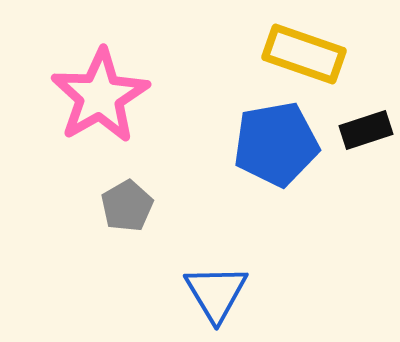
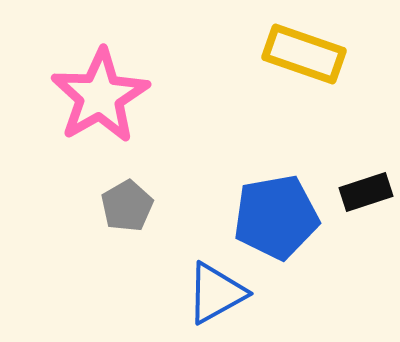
black rectangle: moved 62 px down
blue pentagon: moved 73 px down
blue triangle: rotated 32 degrees clockwise
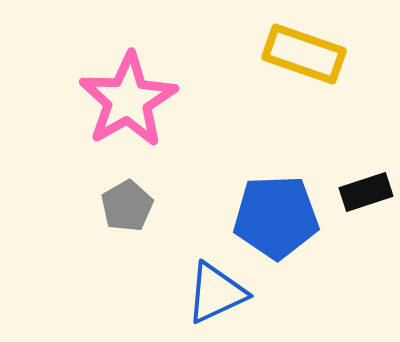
pink star: moved 28 px right, 4 px down
blue pentagon: rotated 8 degrees clockwise
blue triangle: rotated 4 degrees clockwise
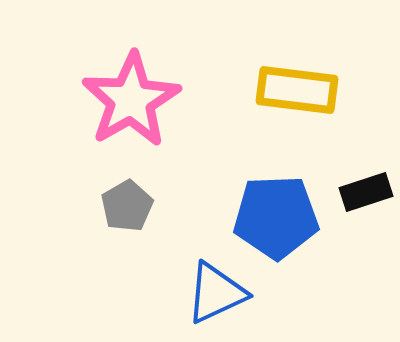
yellow rectangle: moved 7 px left, 36 px down; rotated 12 degrees counterclockwise
pink star: moved 3 px right
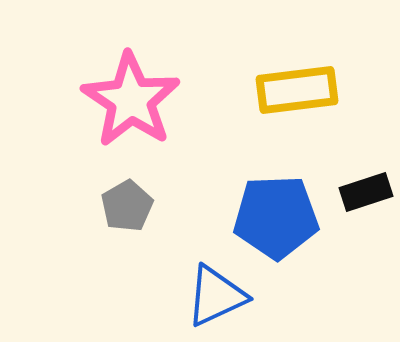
yellow rectangle: rotated 14 degrees counterclockwise
pink star: rotated 8 degrees counterclockwise
blue triangle: moved 3 px down
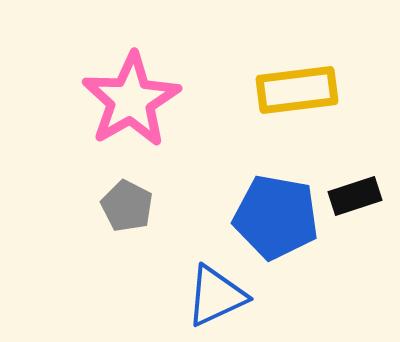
pink star: rotated 8 degrees clockwise
black rectangle: moved 11 px left, 4 px down
gray pentagon: rotated 15 degrees counterclockwise
blue pentagon: rotated 12 degrees clockwise
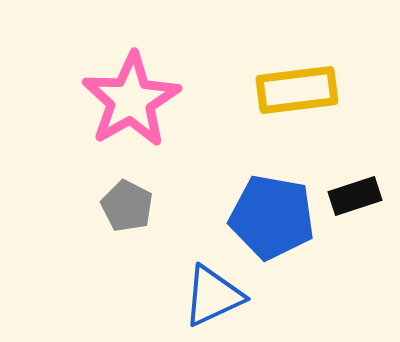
blue pentagon: moved 4 px left
blue triangle: moved 3 px left
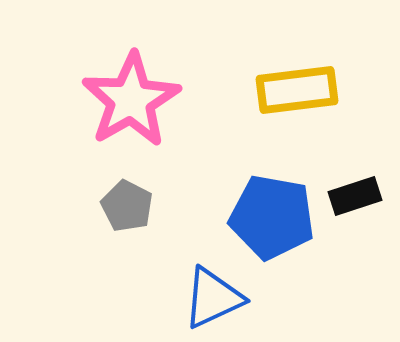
blue triangle: moved 2 px down
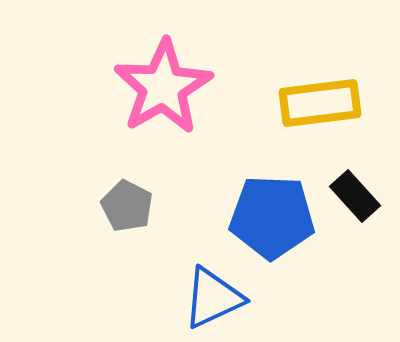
yellow rectangle: moved 23 px right, 13 px down
pink star: moved 32 px right, 13 px up
black rectangle: rotated 66 degrees clockwise
blue pentagon: rotated 8 degrees counterclockwise
